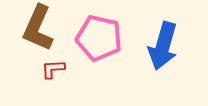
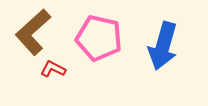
brown L-shape: moved 5 px left, 4 px down; rotated 24 degrees clockwise
red L-shape: rotated 30 degrees clockwise
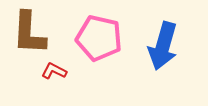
brown L-shape: moved 4 px left, 1 px down; rotated 45 degrees counterclockwise
red L-shape: moved 1 px right, 2 px down
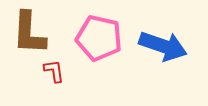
blue arrow: rotated 87 degrees counterclockwise
red L-shape: rotated 55 degrees clockwise
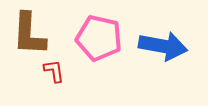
brown L-shape: moved 1 px down
blue arrow: rotated 9 degrees counterclockwise
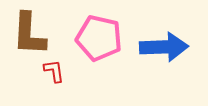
blue arrow: moved 1 px right, 1 px down; rotated 12 degrees counterclockwise
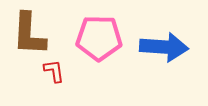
pink pentagon: rotated 12 degrees counterclockwise
blue arrow: rotated 6 degrees clockwise
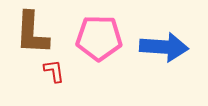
brown L-shape: moved 3 px right, 1 px up
